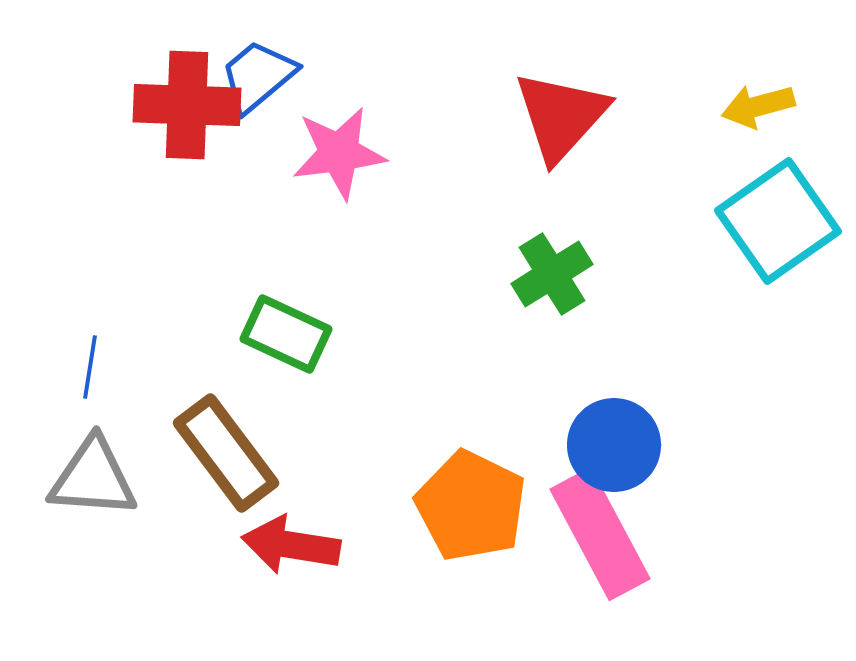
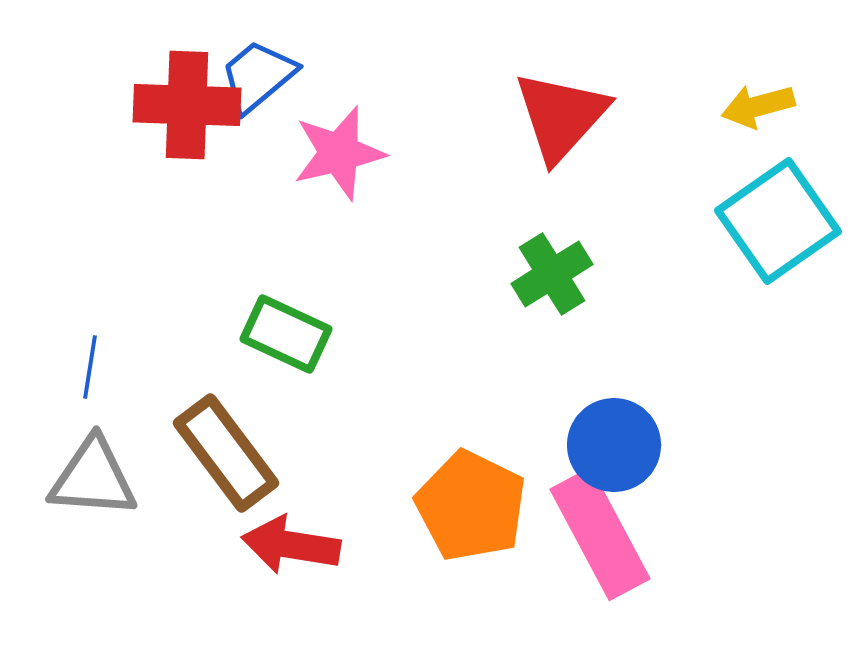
pink star: rotated 6 degrees counterclockwise
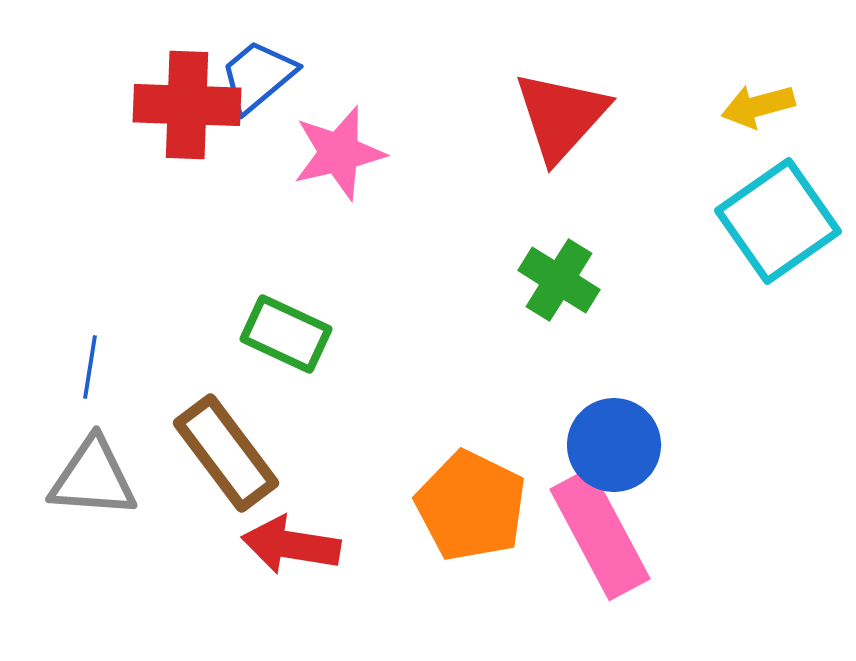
green cross: moved 7 px right, 6 px down; rotated 26 degrees counterclockwise
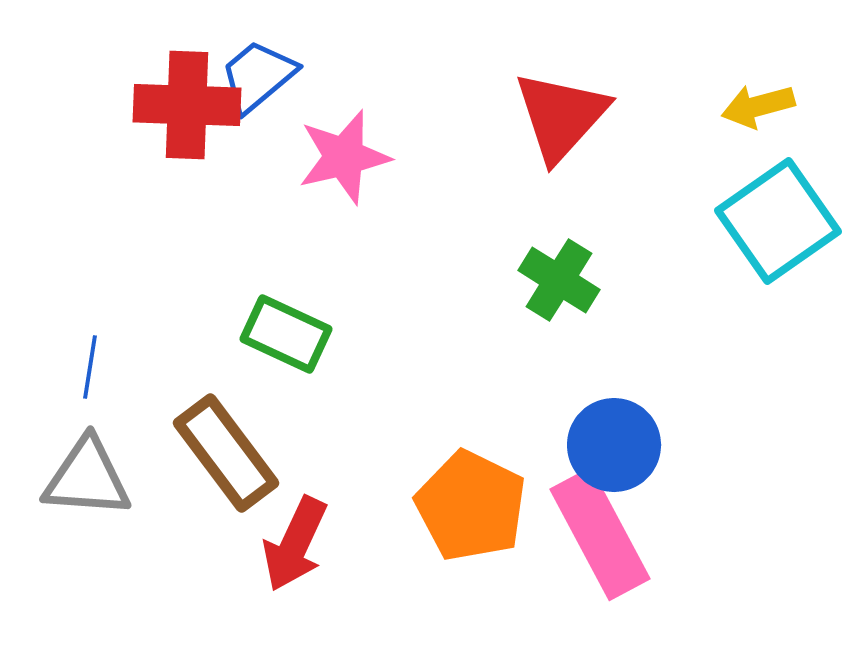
pink star: moved 5 px right, 4 px down
gray triangle: moved 6 px left
red arrow: moved 4 px right, 1 px up; rotated 74 degrees counterclockwise
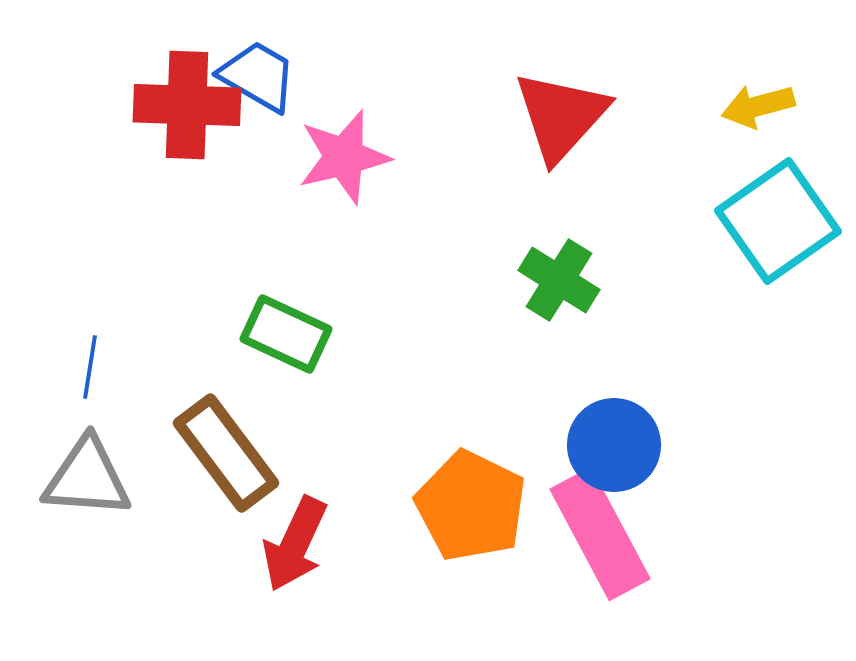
blue trapezoid: rotated 70 degrees clockwise
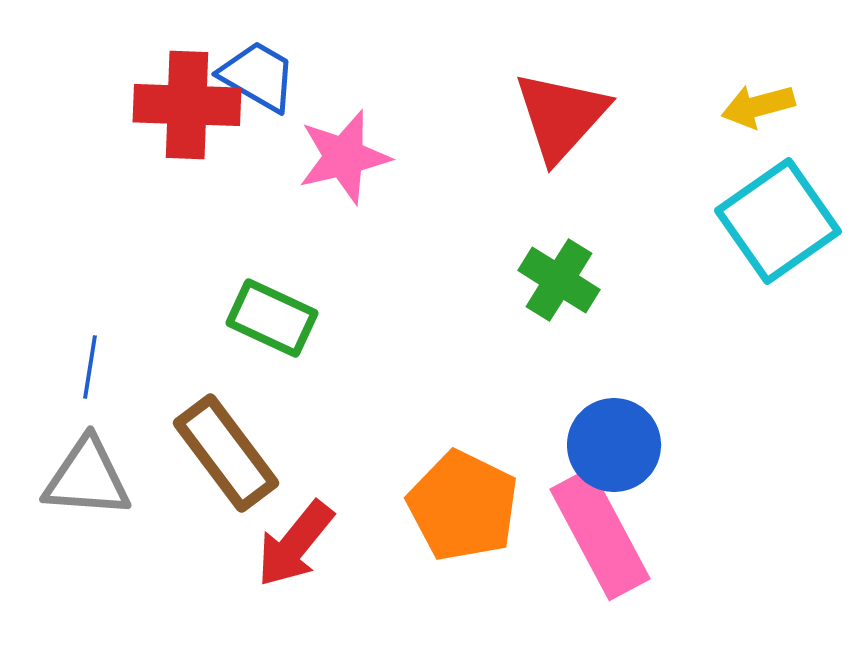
green rectangle: moved 14 px left, 16 px up
orange pentagon: moved 8 px left
red arrow: rotated 14 degrees clockwise
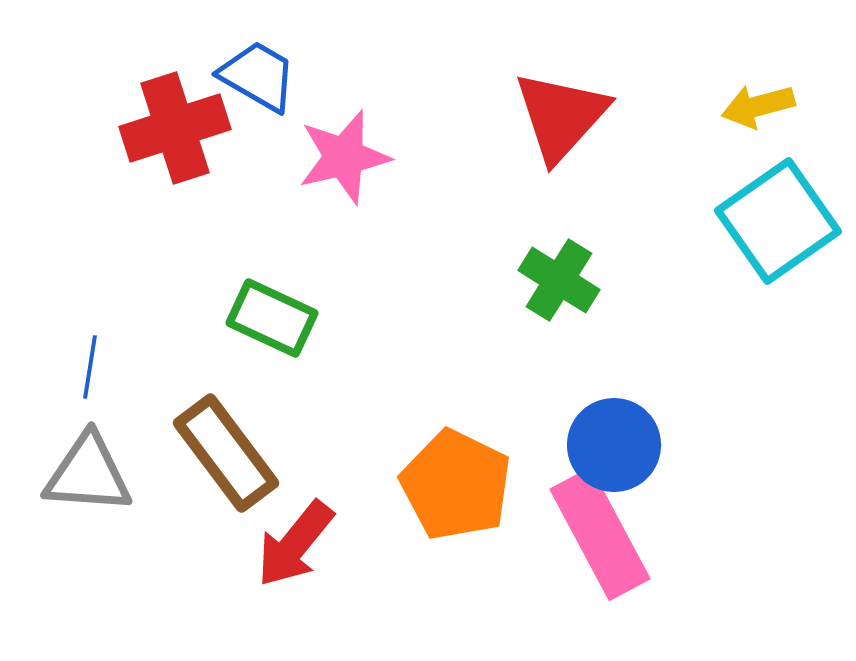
red cross: moved 12 px left, 23 px down; rotated 20 degrees counterclockwise
gray triangle: moved 1 px right, 4 px up
orange pentagon: moved 7 px left, 21 px up
